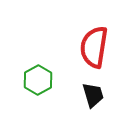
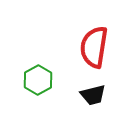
black trapezoid: rotated 92 degrees clockwise
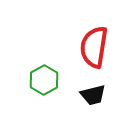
green hexagon: moved 6 px right
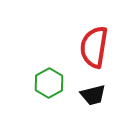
green hexagon: moved 5 px right, 3 px down
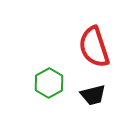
red semicircle: rotated 27 degrees counterclockwise
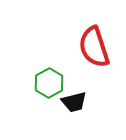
black trapezoid: moved 19 px left, 7 px down
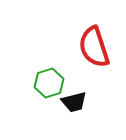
green hexagon: rotated 12 degrees clockwise
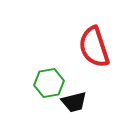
green hexagon: rotated 8 degrees clockwise
